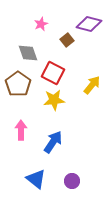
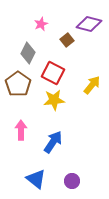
gray diamond: rotated 45 degrees clockwise
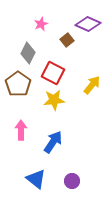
purple diamond: moved 1 px left; rotated 10 degrees clockwise
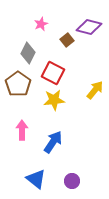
purple diamond: moved 1 px right, 3 px down; rotated 10 degrees counterclockwise
yellow arrow: moved 3 px right, 5 px down
pink arrow: moved 1 px right
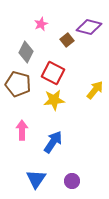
gray diamond: moved 2 px left, 1 px up
brown pentagon: rotated 20 degrees counterclockwise
blue triangle: rotated 25 degrees clockwise
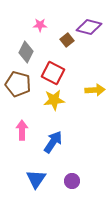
pink star: moved 1 px left, 1 px down; rotated 24 degrees clockwise
yellow arrow: rotated 48 degrees clockwise
